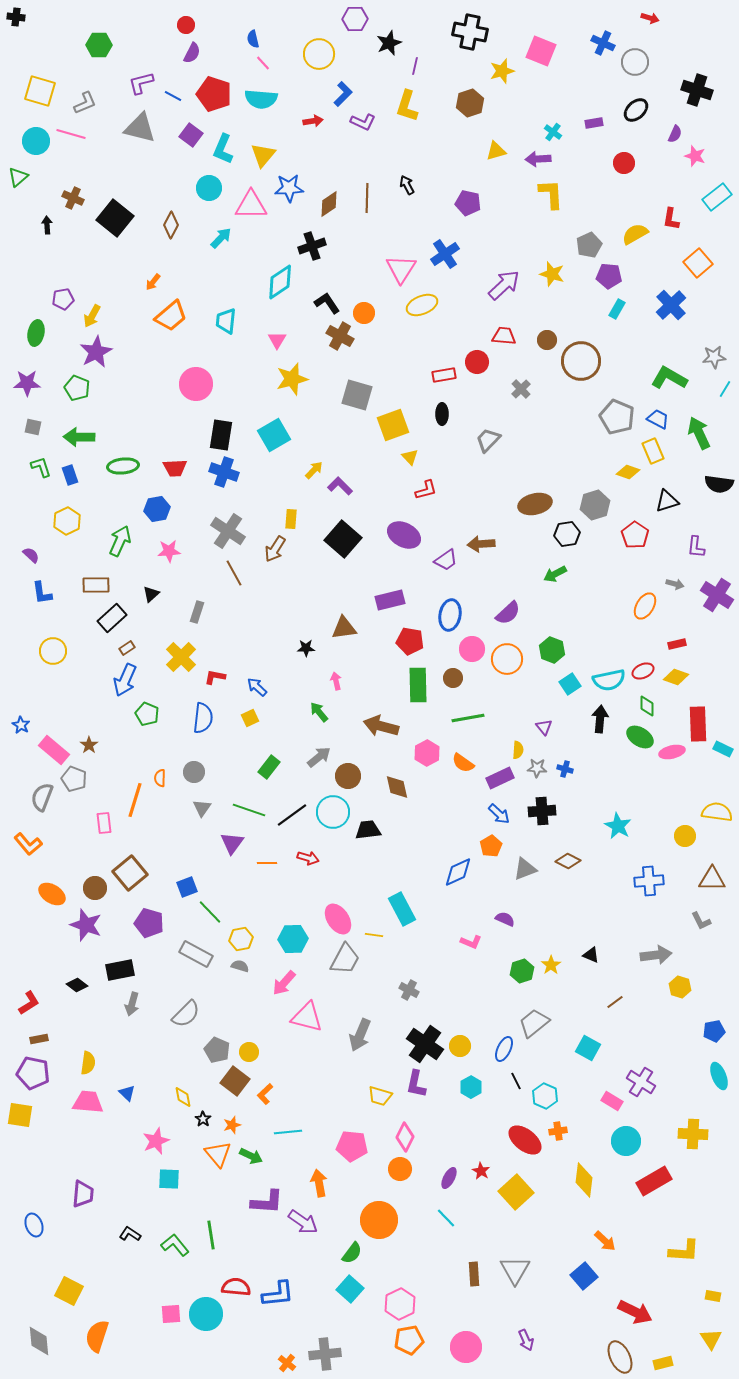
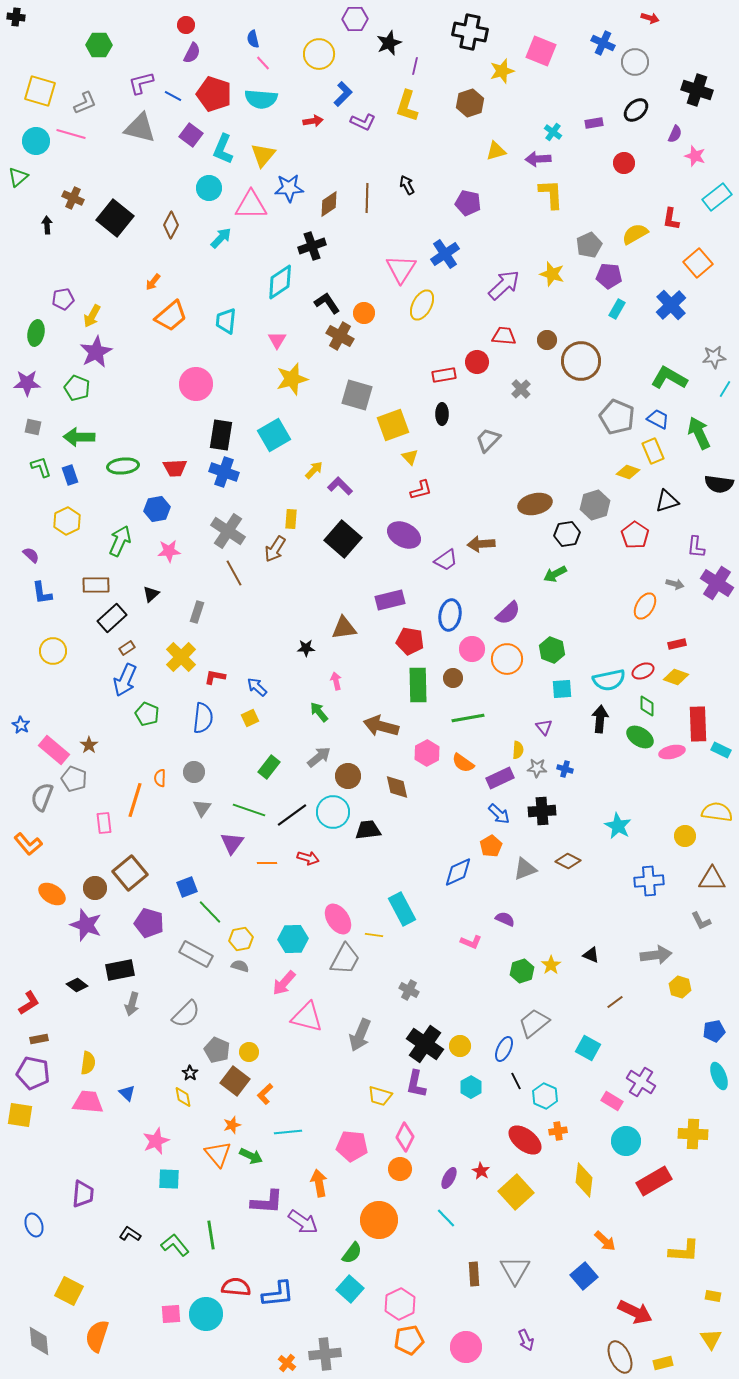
yellow ellipse at (422, 305): rotated 40 degrees counterclockwise
red L-shape at (426, 490): moved 5 px left
purple cross at (717, 595): moved 12 px up
cyan square at (570, 684): moved 8 px left, 5 px down; rotated 30 degrees clockwise
cyan rectangle at (723, 749): moved 2 px left, 1 px down
black star at (203, 1119): moved 13 px left, 46 px up
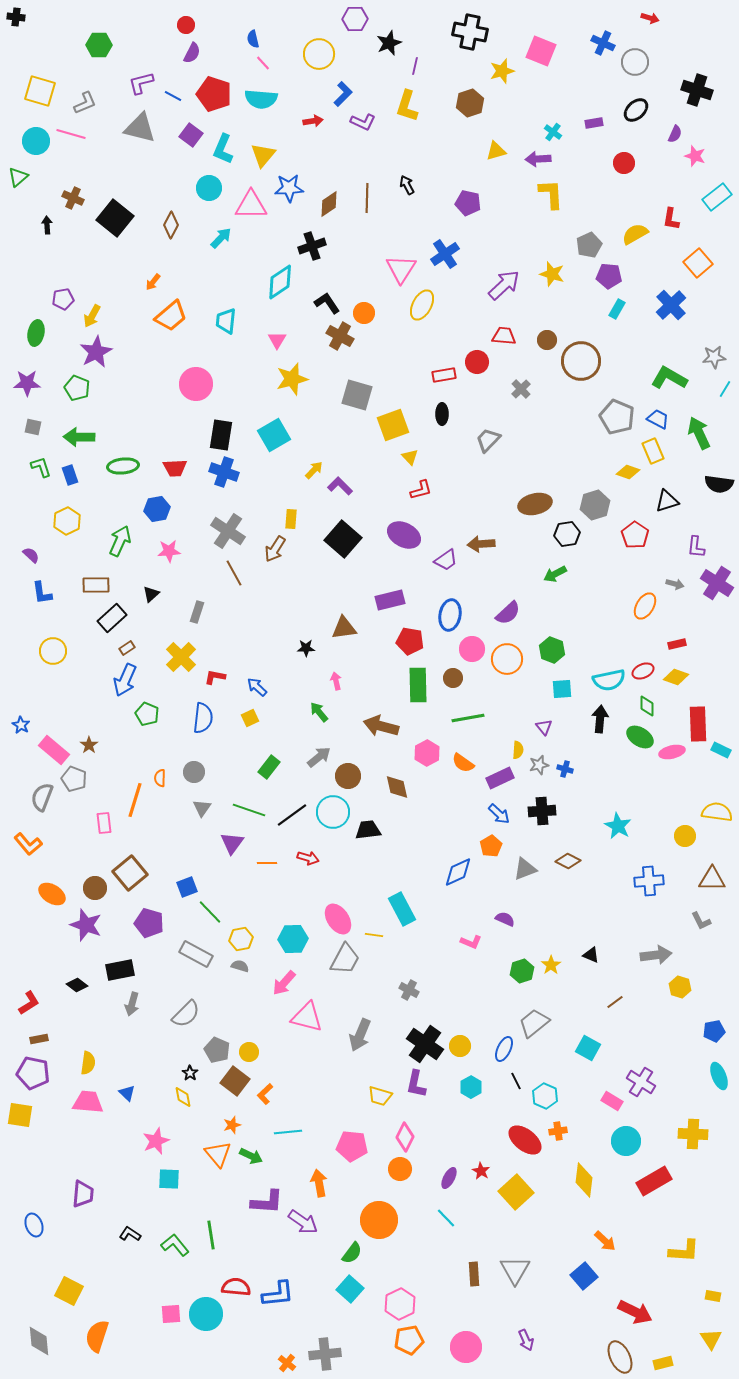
gray star at (537, 768): moved 2 px right, 3 px up; rotated 18 degrees counterclockwise
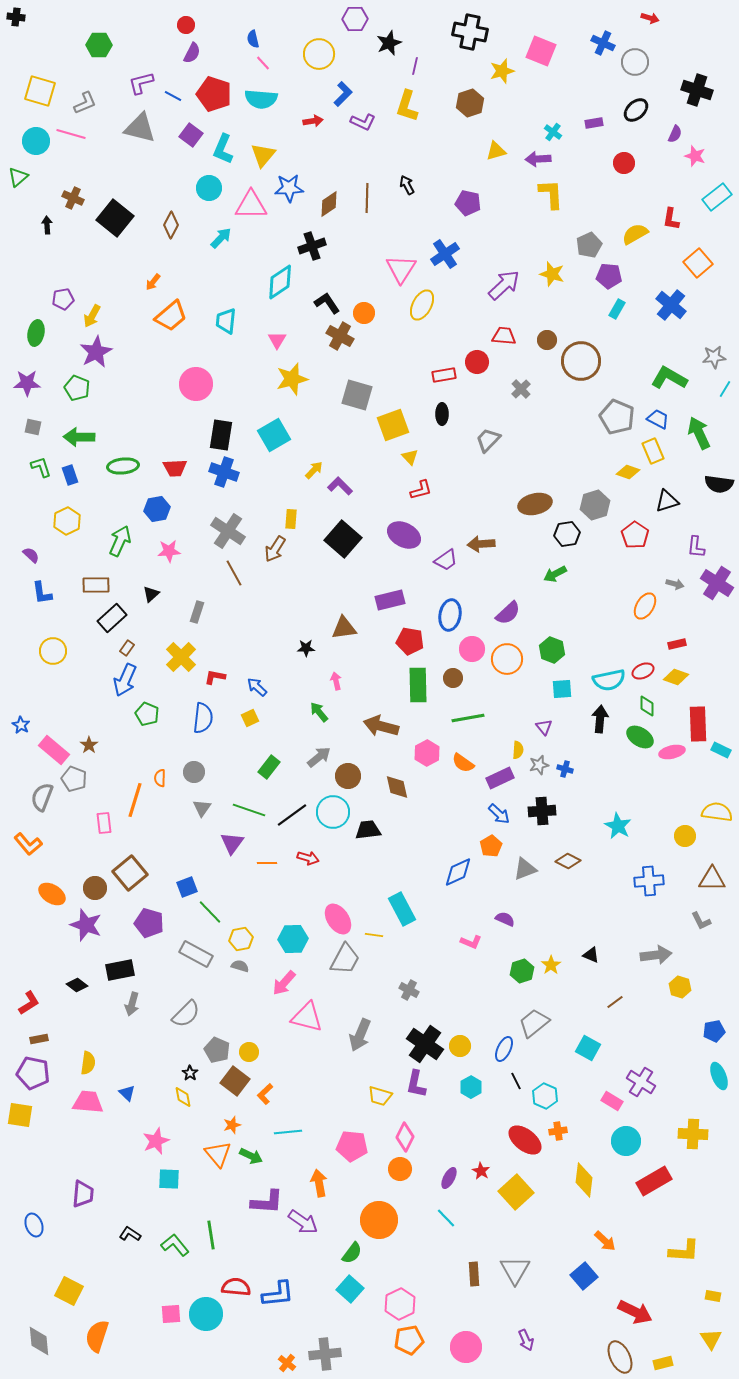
blue cross at (671, 305): rotated 8 degrees counterclockwise
brown rectangle at (127, 648): rotated 21 degrees counterclockwise
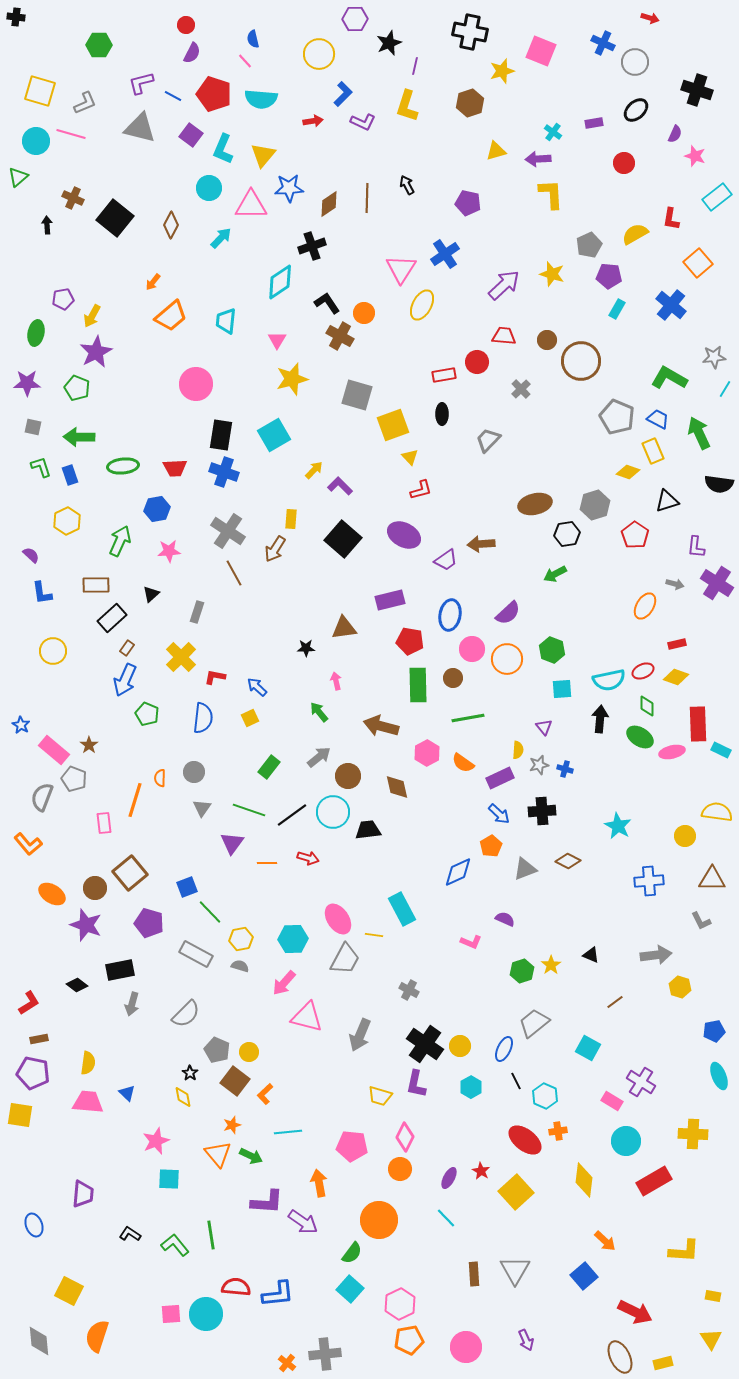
pink line at (263, 63): moved 18 px left, 2 px up
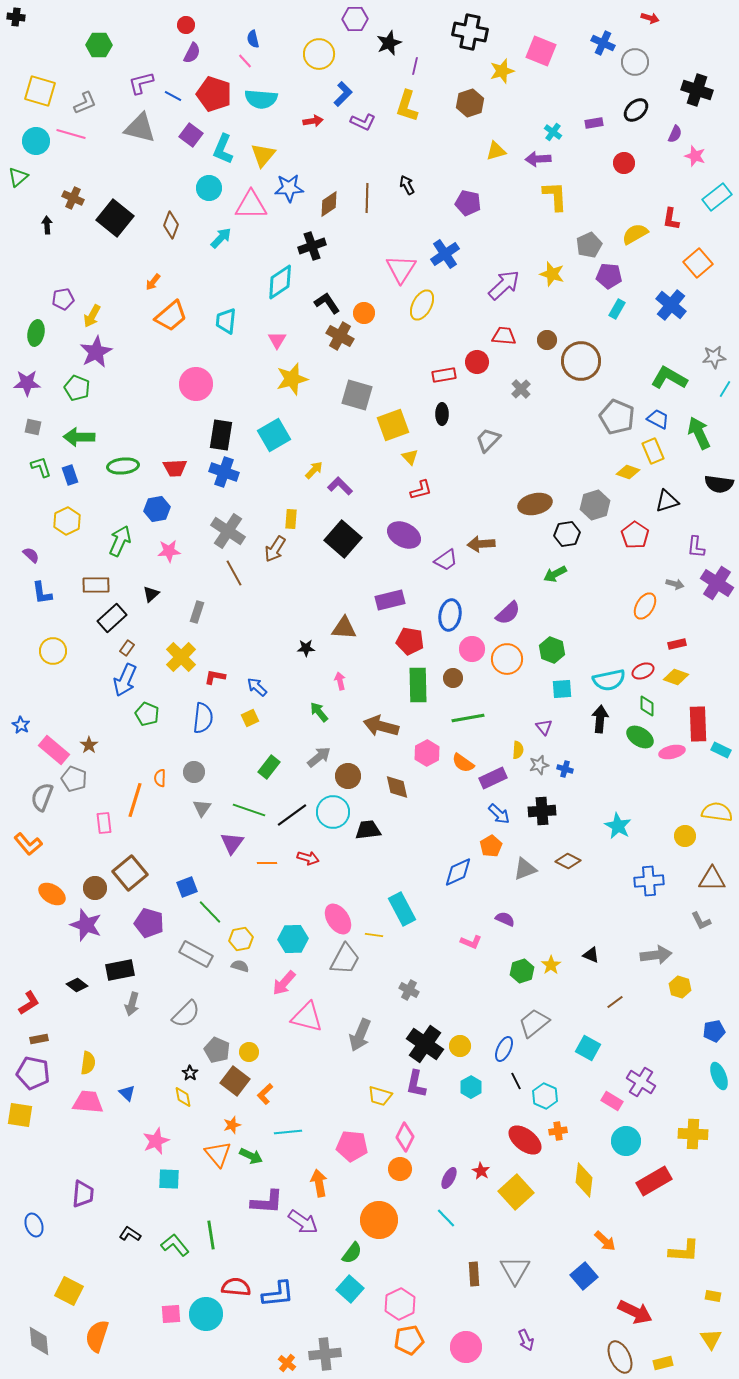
yellow L-shape at (551, 194): moved 4 px right, 2 px down
brown diamond at (171, 225): rotated 8 degrees counterclockwise
brown triangle at (344, 628): rotated 12 degrees clockwise
pink arrow at (336, 681): moved 4 px right
purple rectangle at (500, 778): moved 7 px left
